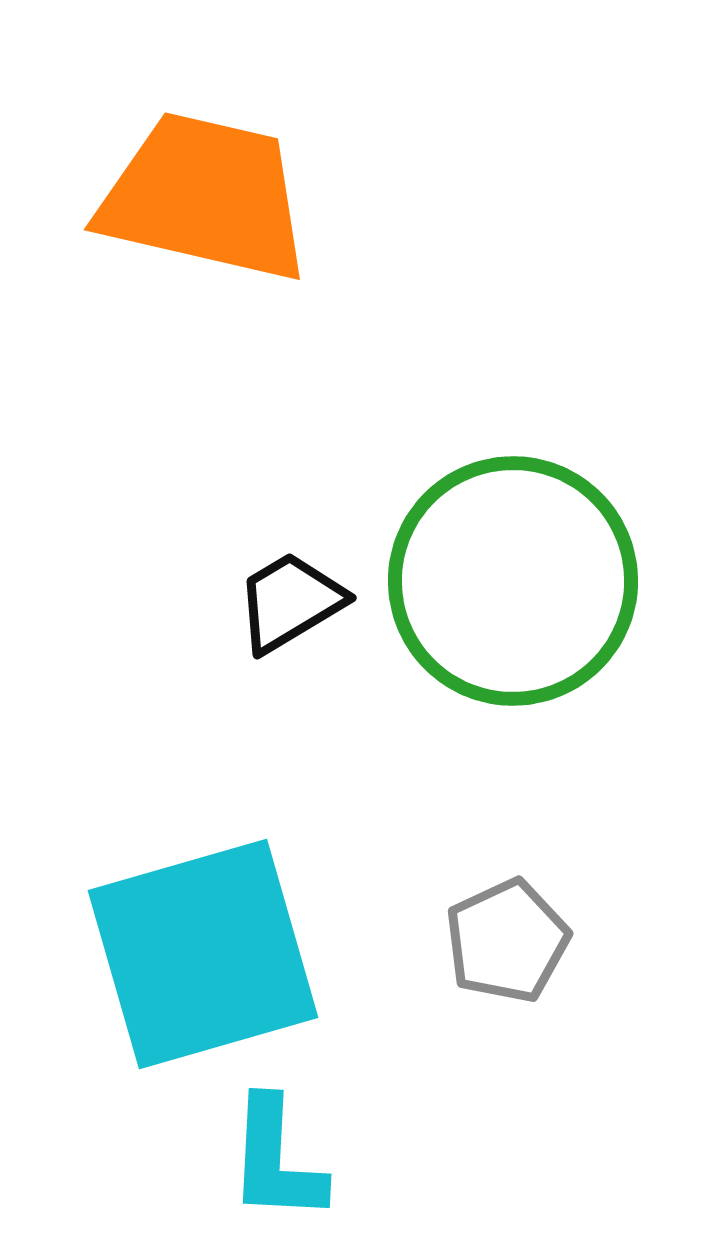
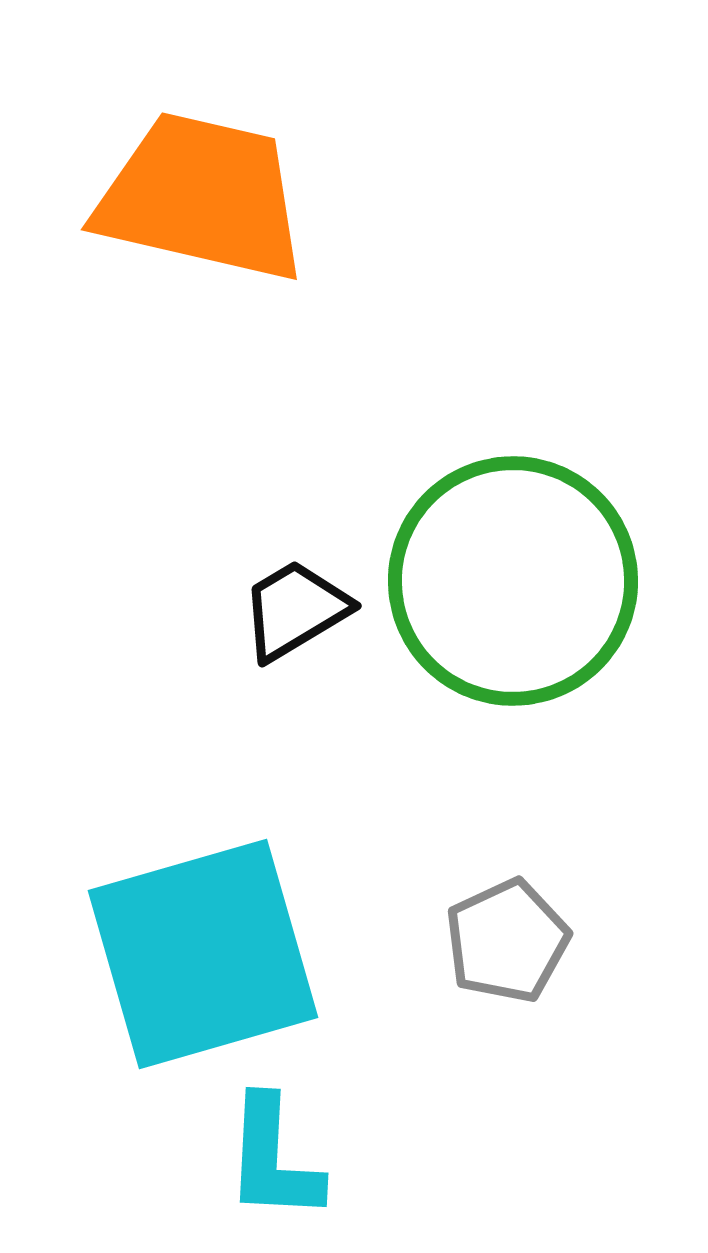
orange trapezoid: moved 3 px left
black trapezoid: moved 5 px right, 8 px down
cyan L-shape: moved 3 px left, 1 px up
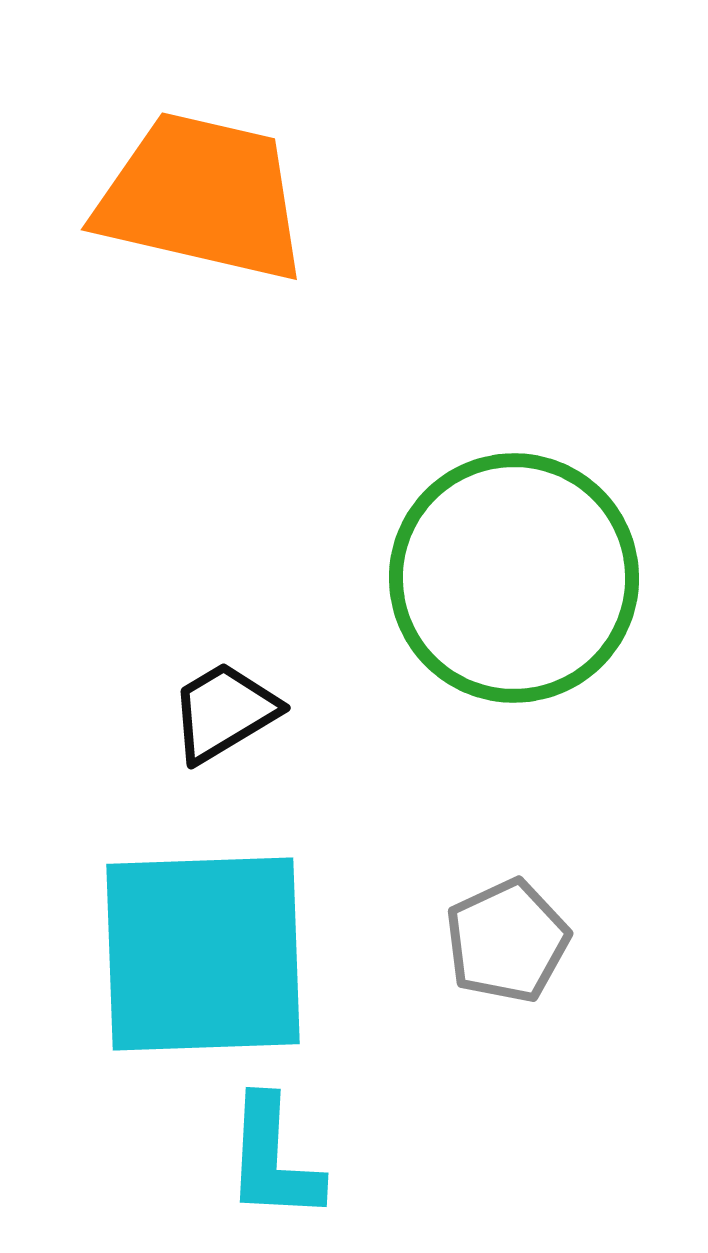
green circle: moved 1 px right, 3 px up
black trapezoid: moved 71 px left, 102 px down
cyan square: rotated 14 degrees clockwise
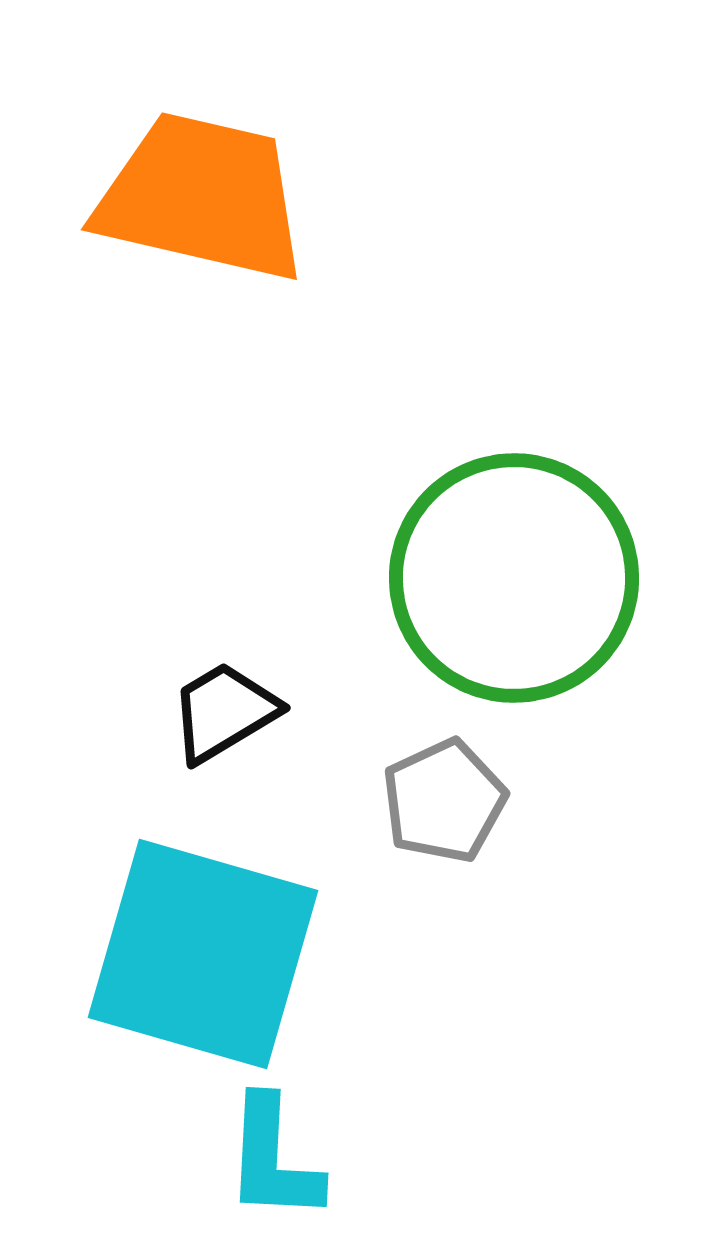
gray pentagon: moved 63 px left, 140 px up
cyan square: rotated 18 degrees clockwise
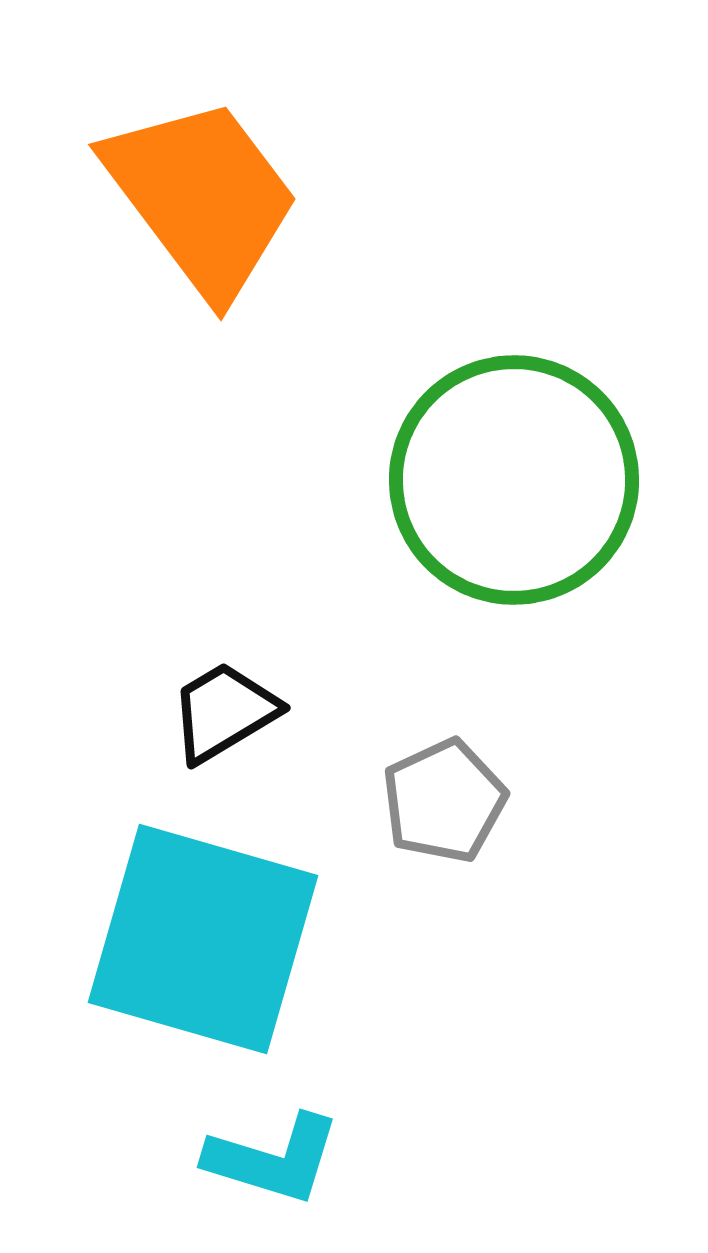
orange trapezoid: rotated 40 degrees clockwise
green circle: moved 98 px up
cyan square: moved 15 px up
cyan L-shape: rotated 76 degrees counterclockwise
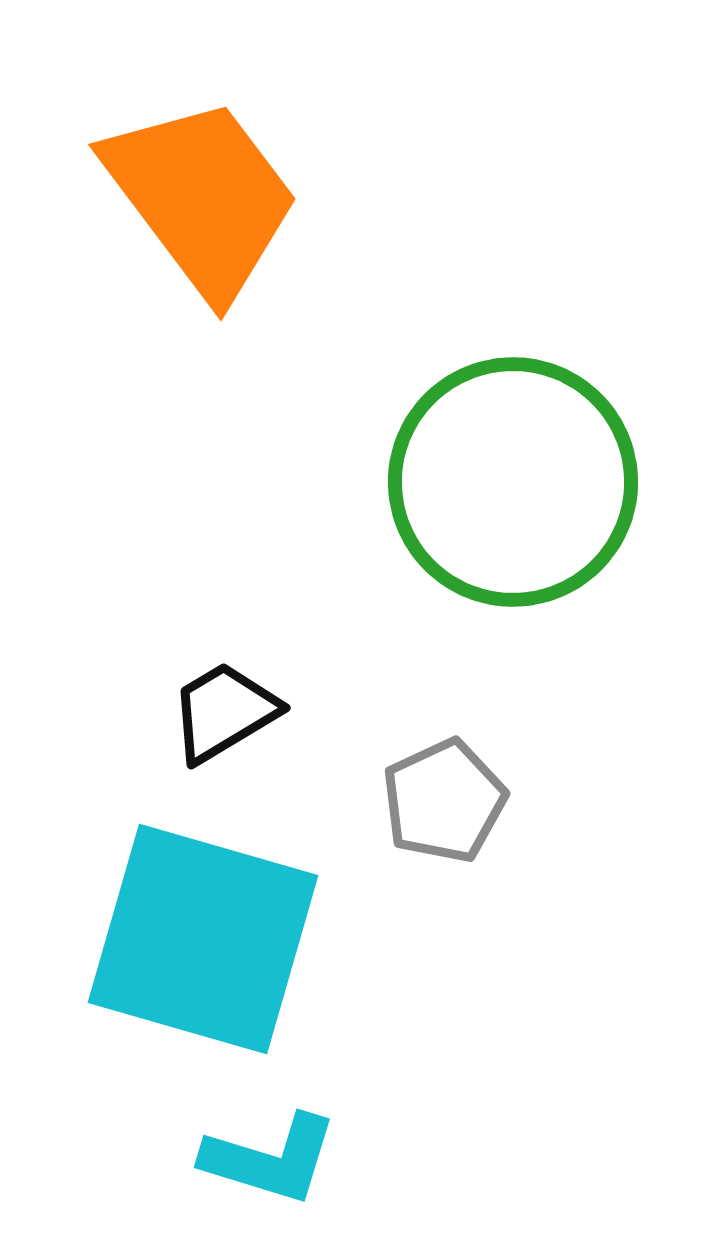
green circle: moved 1 px left, 2 px down
cyan L-shape: moved 3 px left
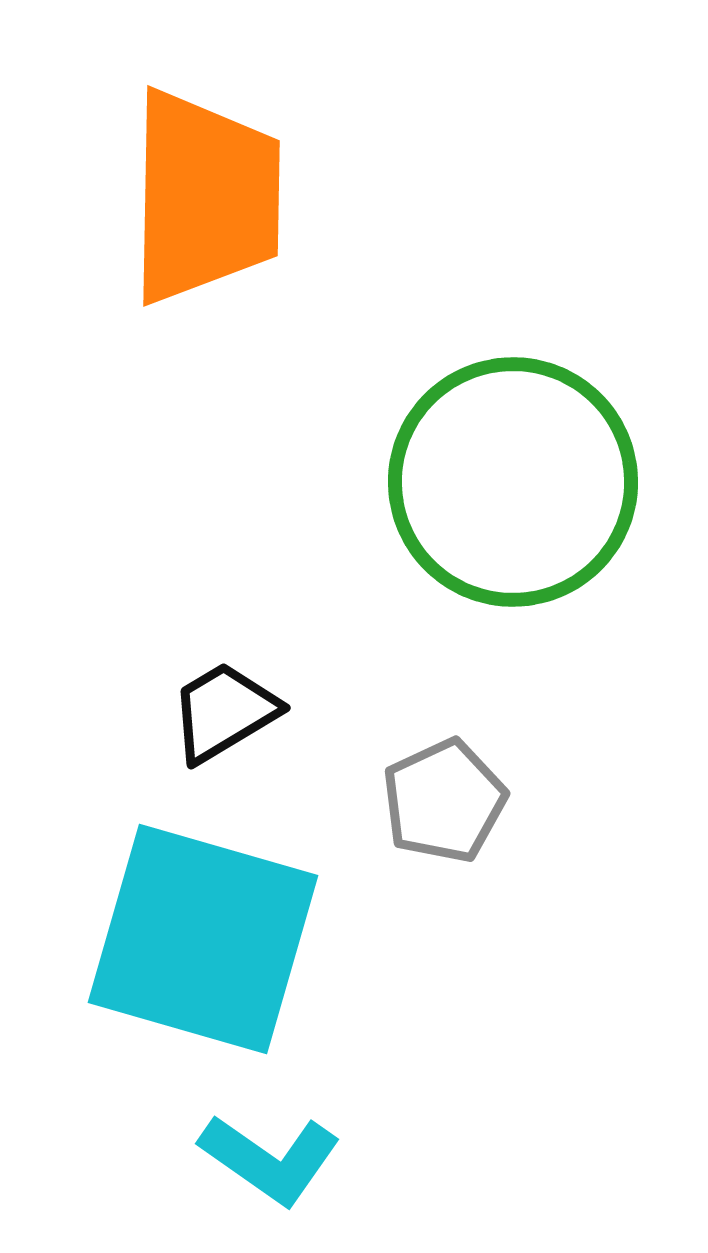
orange trapezoid: moved 3 px right; rotated 38 degrees clockwise
cyan L-shape: rotated 18 degrees clockwise
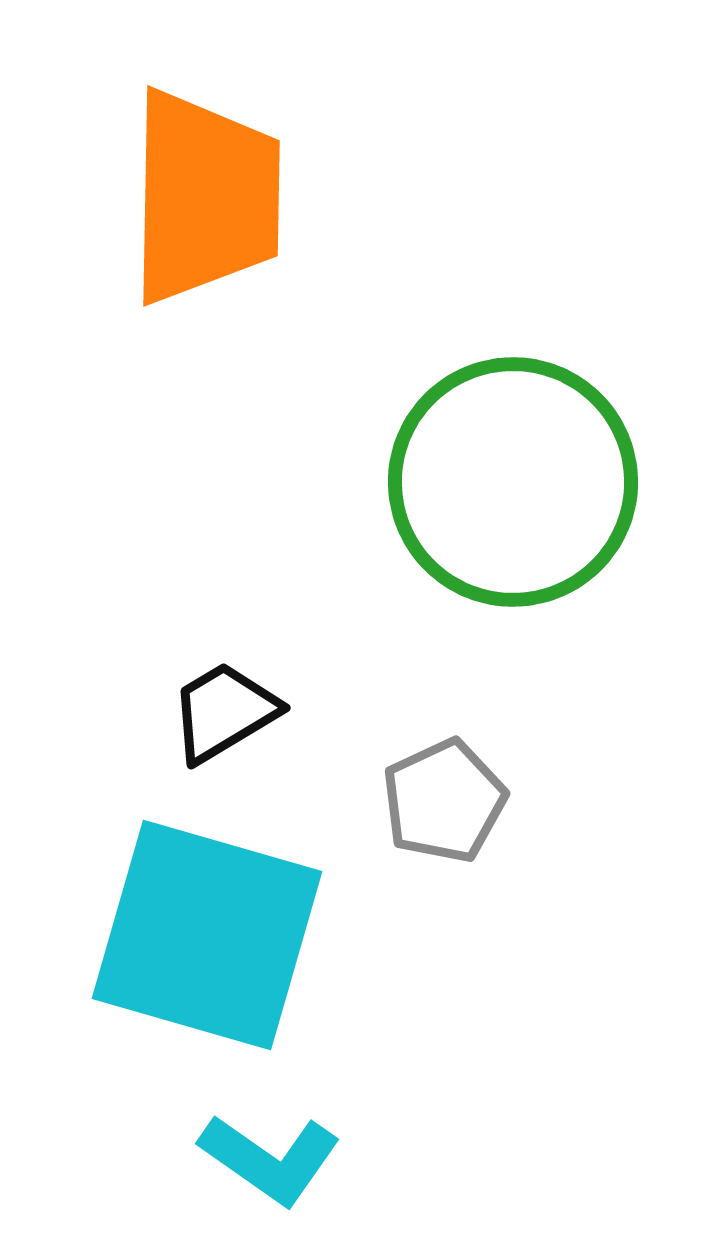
cyan square: moved 4 px right, 4 px up
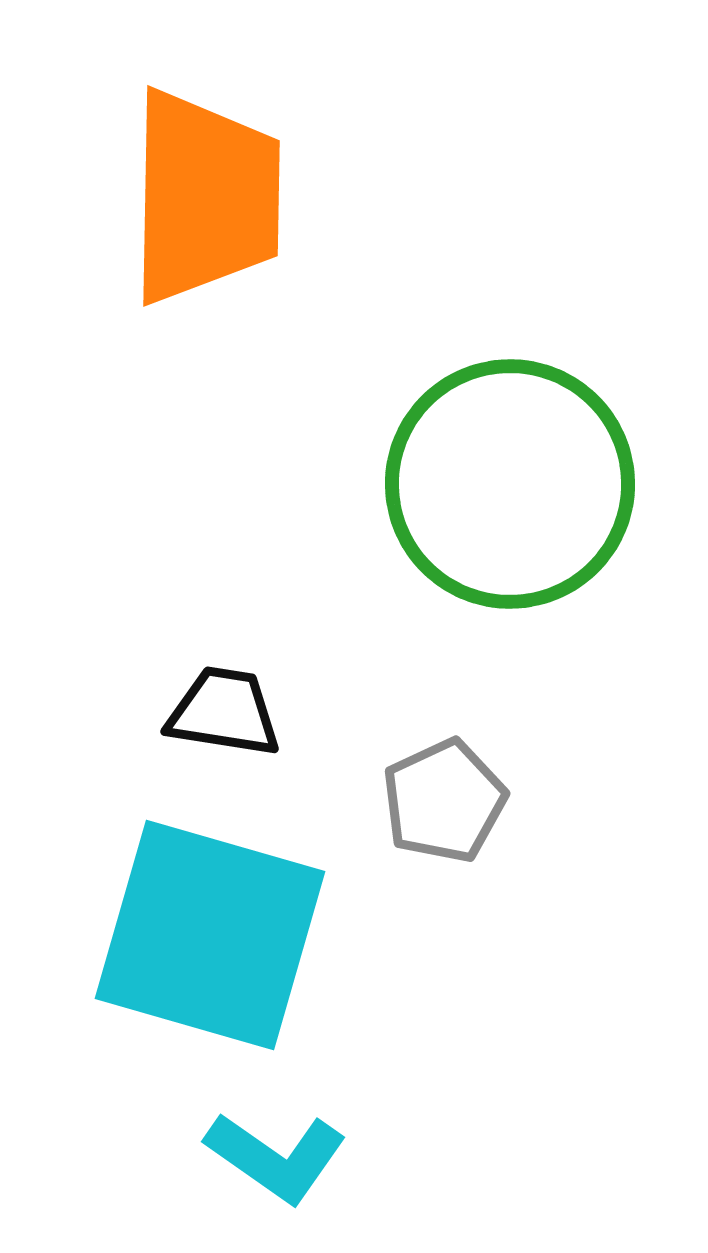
green circle: moved 3 px left, 2 px down
black trapezoid: rotated 40 degrees clockwise
cyan square: moved 3 px right
cyan L-shape: moved 6 px right, 2 px up
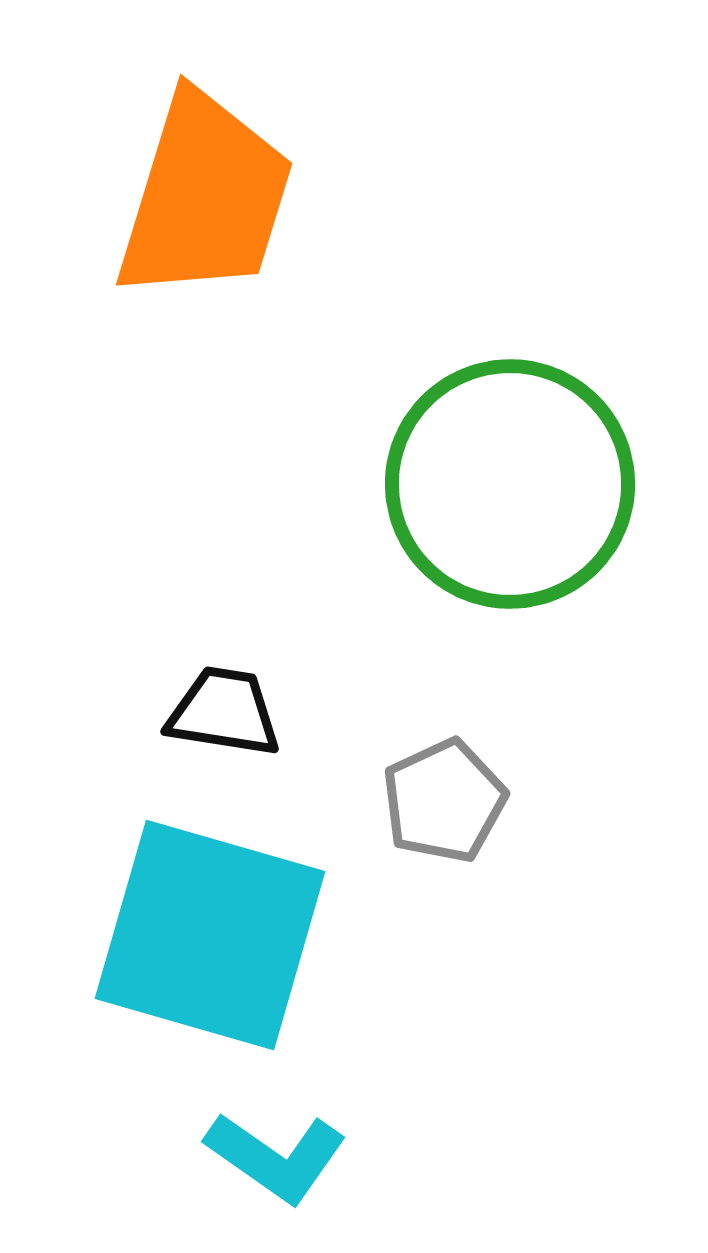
orange trapezoid: rotated 16 degrees clockwise
